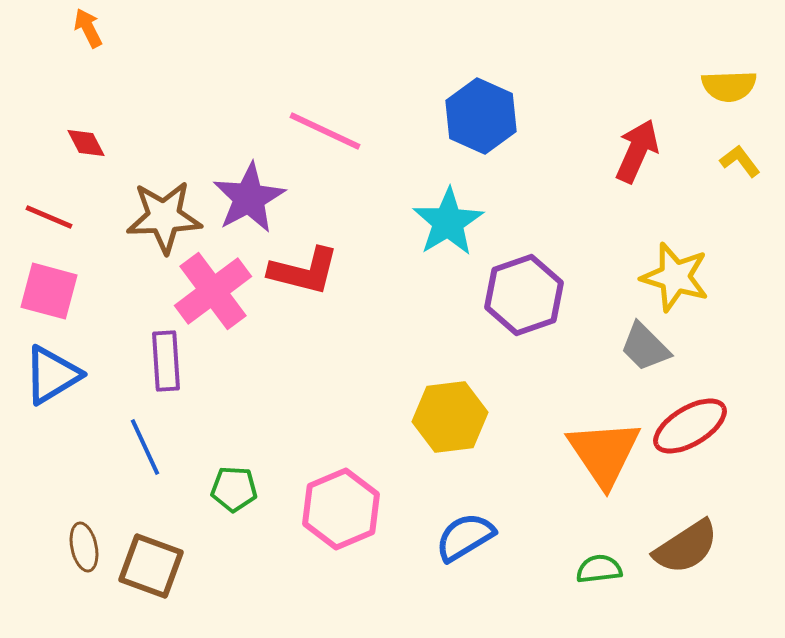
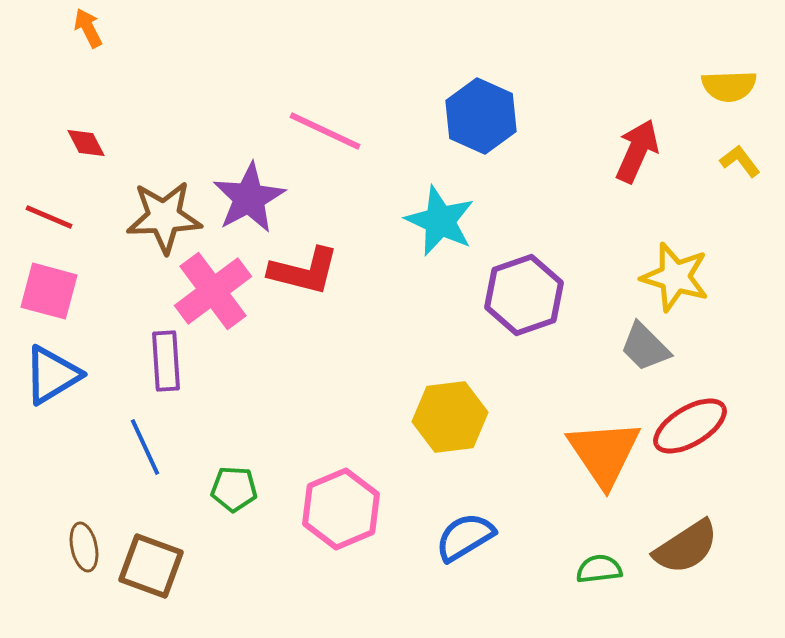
cyan star: moved 8 px left, 1 px up; rotated 16 degrees counterclockwise
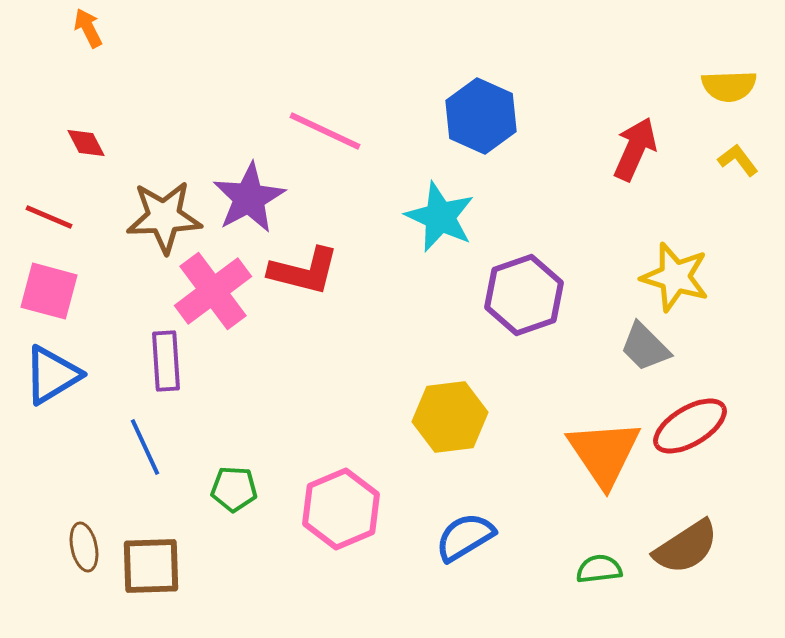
red arrow: moved 2 px left, 2 px up
yellow L-shape: moved 2 px left, 1 px up
cyan star: moved 4 px up
brown square: rotated 22 degrees counterclockwise
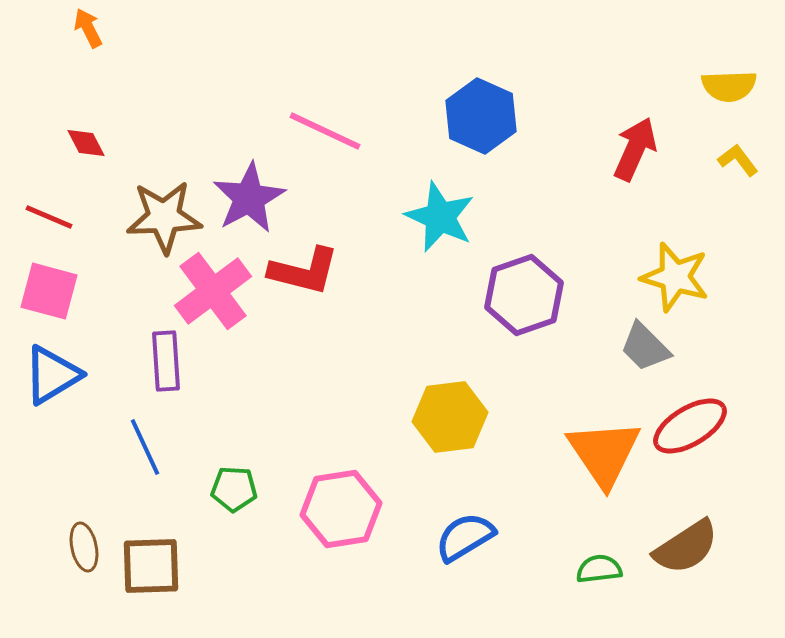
pink hexagon: rotated 14 degrees clockwise
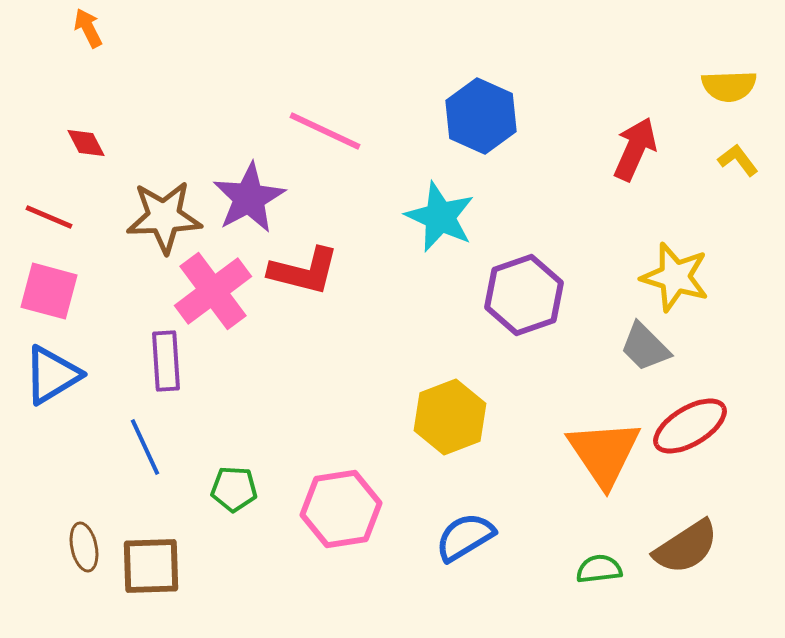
yellow hexagon: rotated 14 degrees counterclockwise
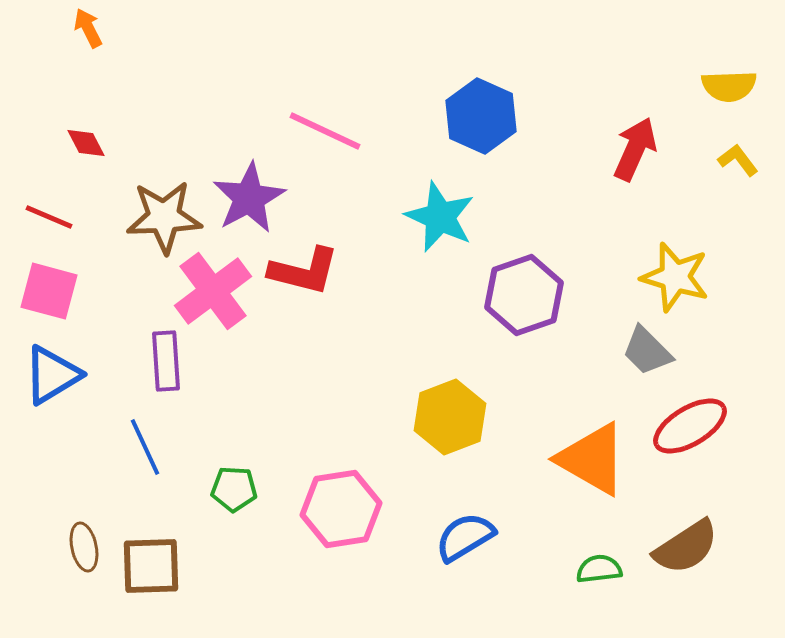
gray trapezoid: moved 2 px right, 4 px down
orange triangle: moved 12 px left, 6 px down; rotated 26 degrees counterclockwise
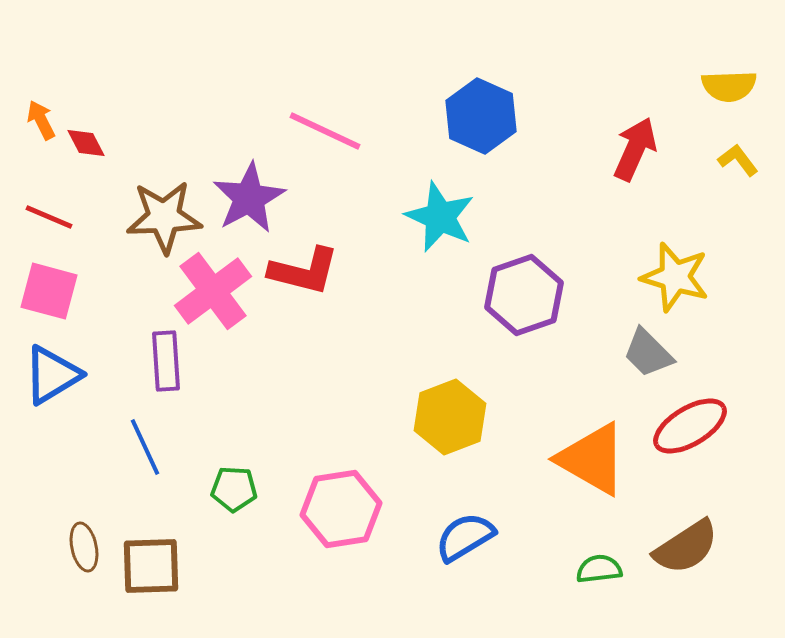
orange arrow: moved 47 px left, 92 px down
gray trapezoid: moved 1 px right, 2 px down
